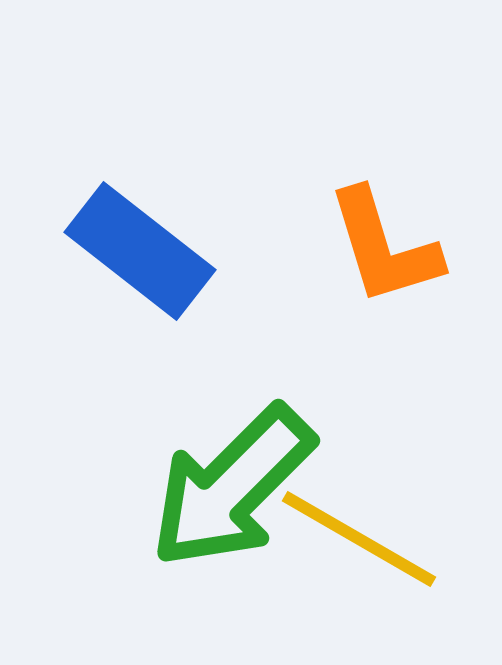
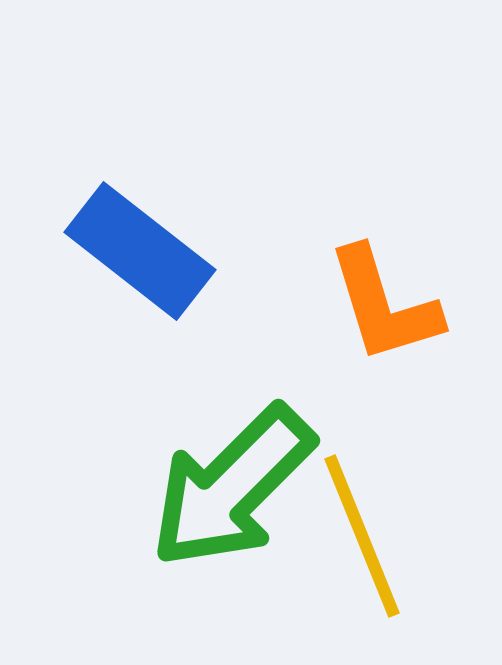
orange L-shape: moved 58 px down
yellow line: moved 3 px right, 3 px up; rotated 38 degrees clockwise
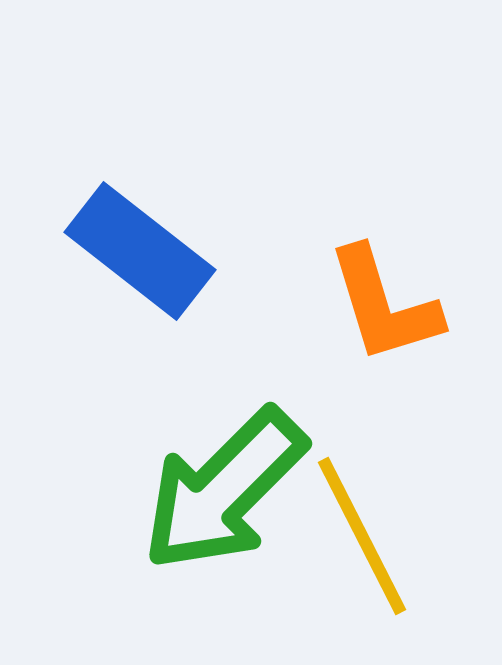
green arrow: moved 8 px left, 3 px down
yellow line: rotated 5 degrees counterclockwise
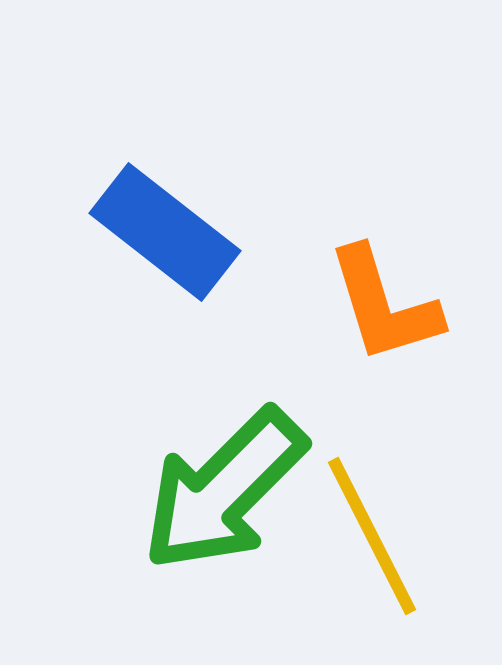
blue rectangle: moved 25 px right, 19 px up
yellow line: moved 10 px right
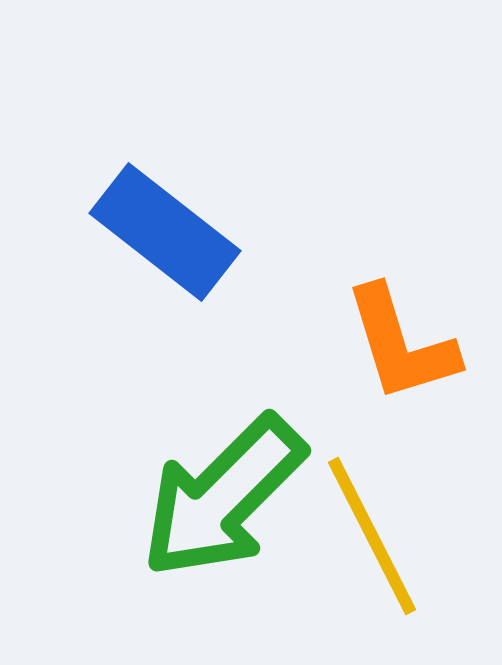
orange L-shape: moved 17 px right, 39 px down
green arrow: moved 1 px left, 7 px down
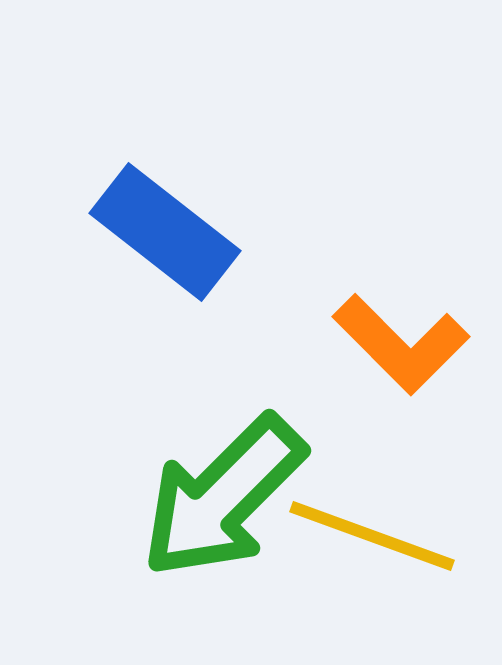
orange L-shape: rotated 28 degrees counterclockwise
yellow line: rotated 43 degrees counterclockwise
